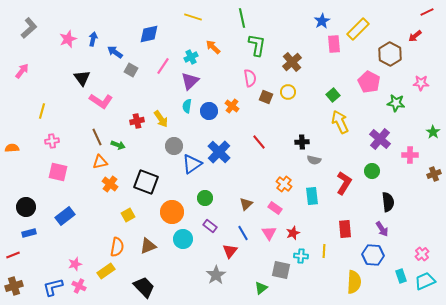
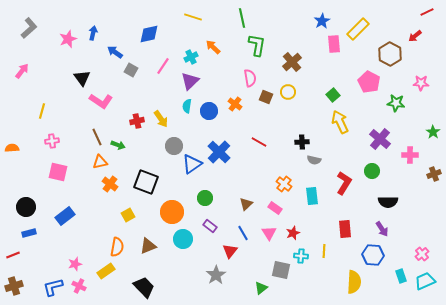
blue arrow at (93, 39): moved 6 px up
orange cross at (232, 106): moved 3 px right, 2 px up
red line at (259, 142): rotated 21 degrees counterclockwise
black semicircle at (388, 202): rotated 96 degrees clockwise
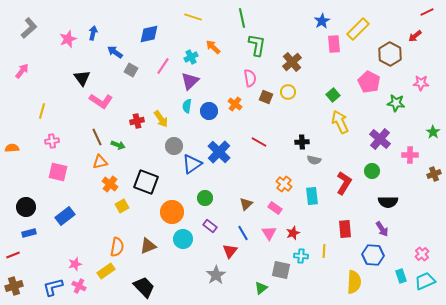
yellow square at (128, 215): moved 6 px left, 9 px up
